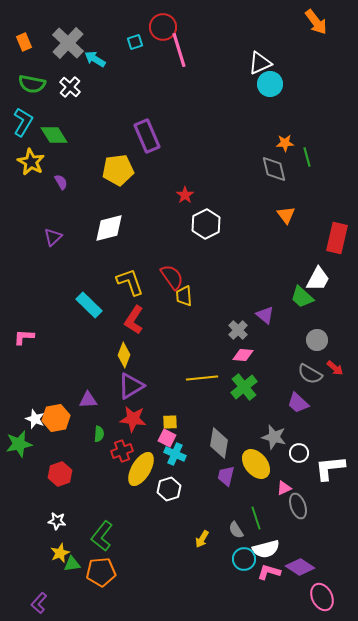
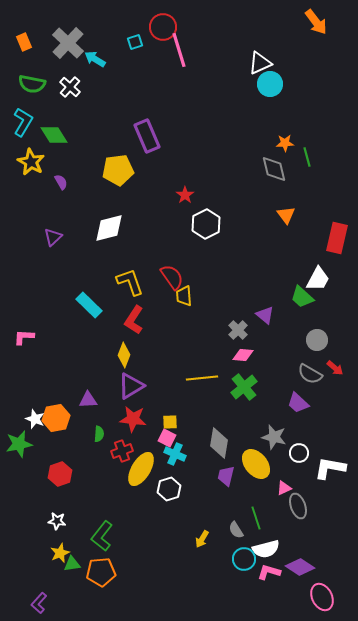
white L-shape at (330, 468): rotated 16 degrees clockwise
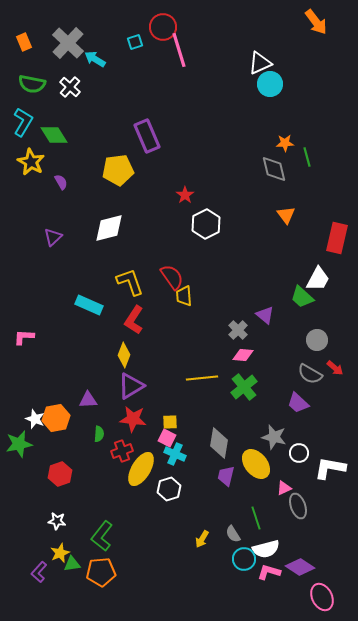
cyan rectangle at (89, 305): rotated 20 degrees counterclockwise
gray semicircle at (236, 530): moved 3 px left, 4 px down
purple L-shape at (39, 603): moved 31 px up
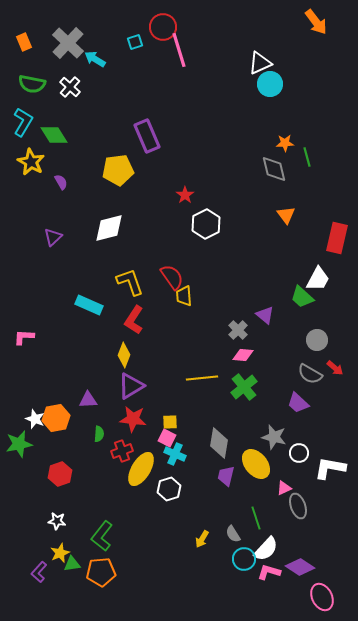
white semicircle at (266, 549): rotated 32 degrees counterclockwise
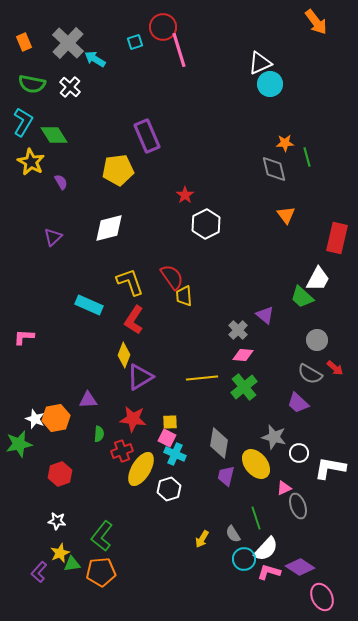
purple triangle at (131, 386): moved 9 px right, 9 px up
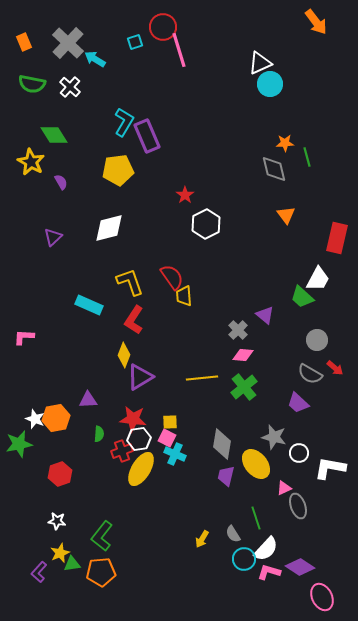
cyan L-shape at (23, 122): moved 101 px right
gray diamond at (219, 443): moved 3 px right, 1 px down
white hexagon at (169, 489): moved 30 px left, 50 px up; rotated 10 degrees clockwise
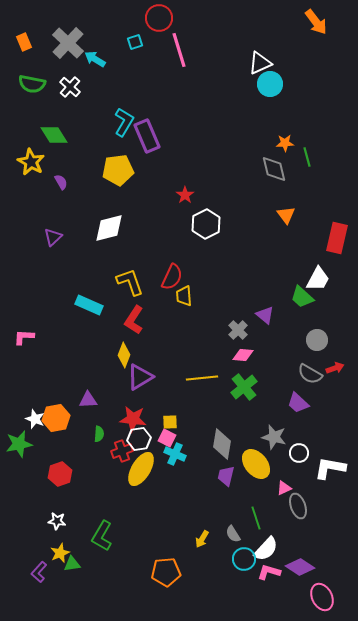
red circle at (163, 27): moved 4 px left, 9 px up
red semicircle at (172, 277): rotated 60 degrees clockwise
red arrow at (335, 368): rotated 60 degrees counterclockwise
green L-shape at (102, 536): rotated 8 degrees counterclockwise
orange pentagon at (101, 572): moved 65 px right
